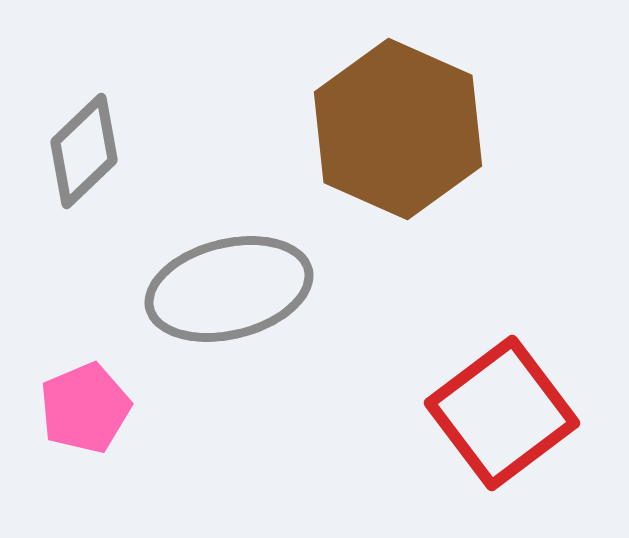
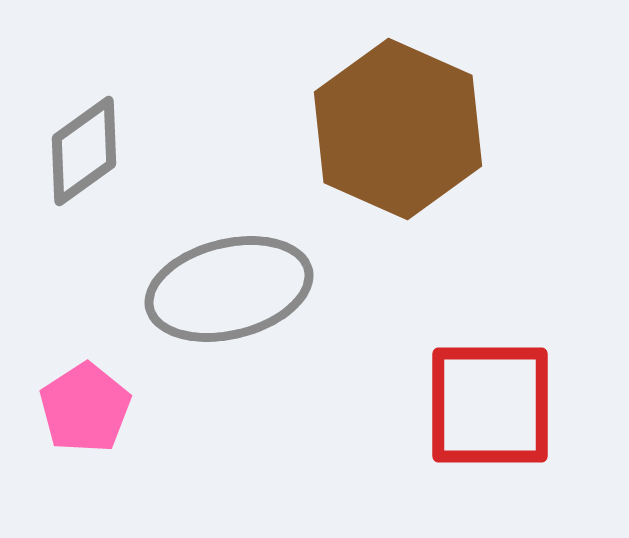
gray diamond: rotated 8 degrees clockwise
pink pentagon: rotated 10 degrees counterclockwise
red square: moved 12 px left, 8 px up; rotated 37 degrees clockwise
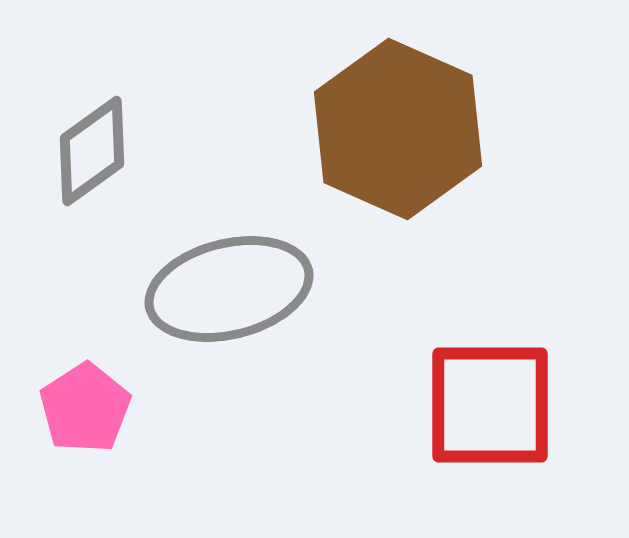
gray diamond: moved 8 px right
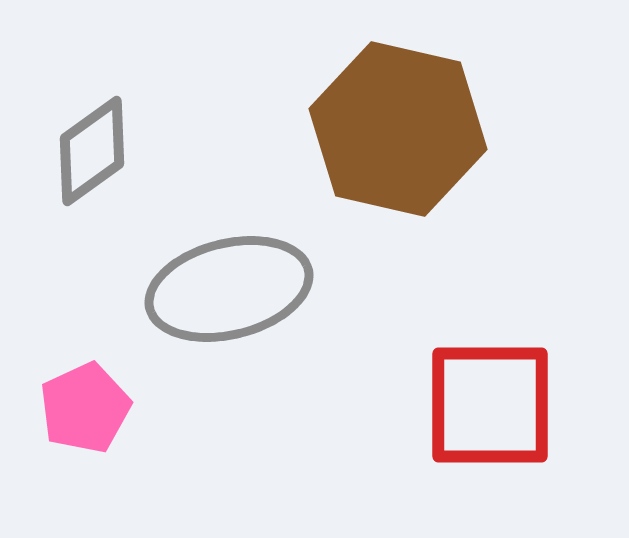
brown hexagon: rotated 11 degrees counterclockwise
pink pentagon: rotated 8 degrees clockwise
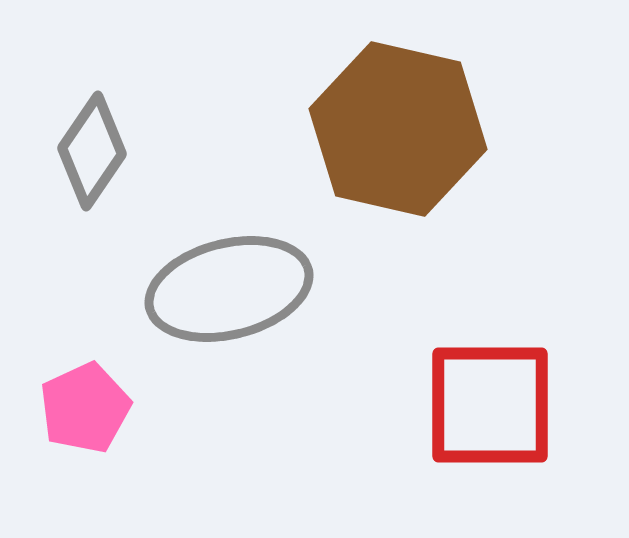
gray diamond: rotated 20 degrees counterclockwise
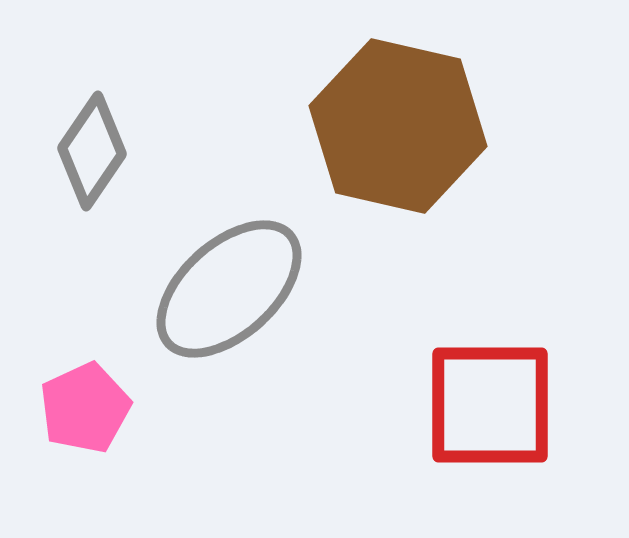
brown hexagon: moved 3 px up
gray ellipse: rotated 28 degrees counterclockwise
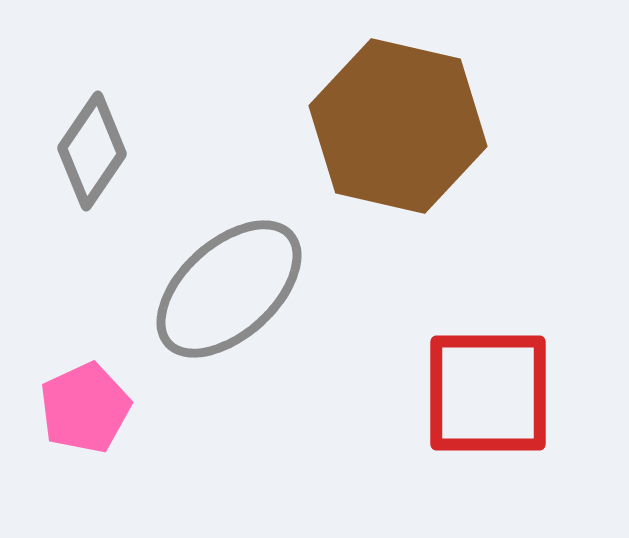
red square: moved 2 px left, 12 px up
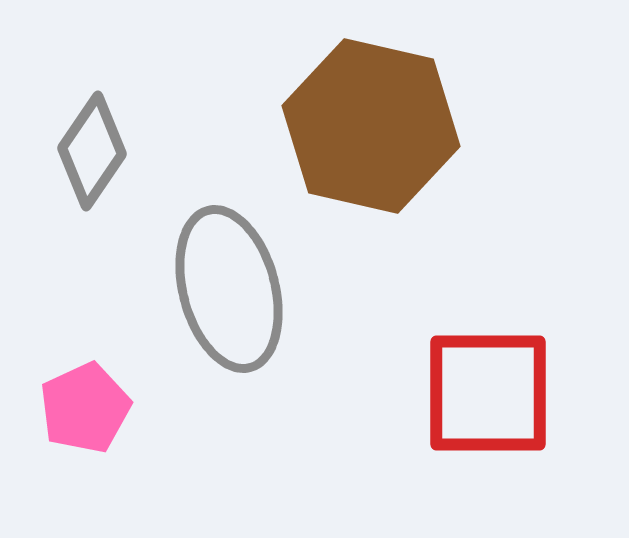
brown hexagon: moved 27 px left
gray ellipse: rotated 63 degrees counterclockwise
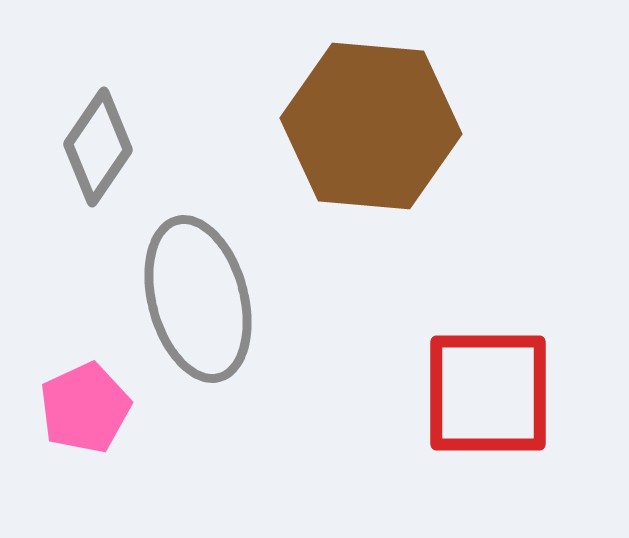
brown hexagon: rotated 8 degrees counterclockwise
gray diamond: moved 6 px right, 4 px up
gray ellipse: moved 31 px left, 10 px down
